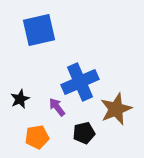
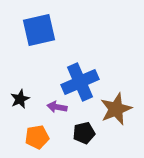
purple arrow: rotated 42 degrees counterclockwise
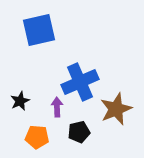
black star: moved 2 px down
purple arrow: rotated 78 degrees clockwise
black pentagon: moved 5 px left, 1 px up
orange pentagon: rotated 15 degrees clockwise
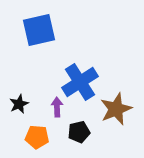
blue cross: rotated 9 degrees counterclockwise
black star: moved 1 px left, 3 px down
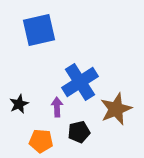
orange pentagon: moved 4 px right, 4 px down
